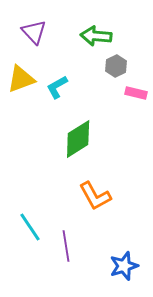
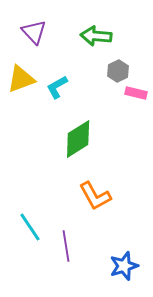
gray hexagon: moved 2 px right, 5 px down
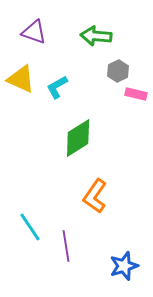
purple triangle: rotated 28 degrees counterclockwise
yellow triangle: rotated 44 degrees clockwise
pink rectangle: moved 1 px down
green diamond: moved 1 px up
orange L-shape: rotated 64 degrees clockwise
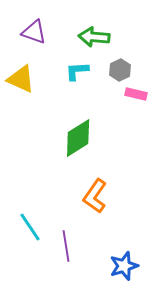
green arrow: moved 2 px left, 1 px down
gray hexagon: moved 2 px right, 1 px up
cyan L-shape: moved 20 px right, 16 px up; rotated 25 degrees clockwise
